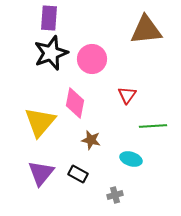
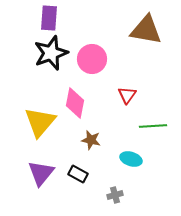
brown triangle: rotated 16 degrees clockwise
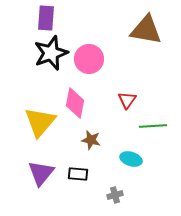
purple rectangle: moved 3 px left
pink circle: moved 3 px left
red triangle: moved 5 px down
black rectangle: rotated 24 degrees counterclockwise
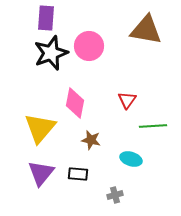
pink circle: moved 13 px up
yellow triangle: moved 6 px down
